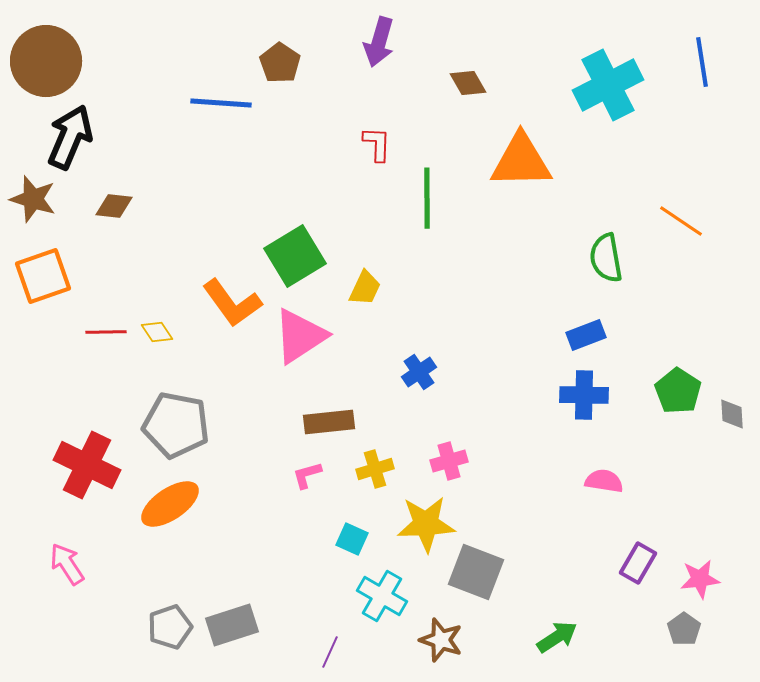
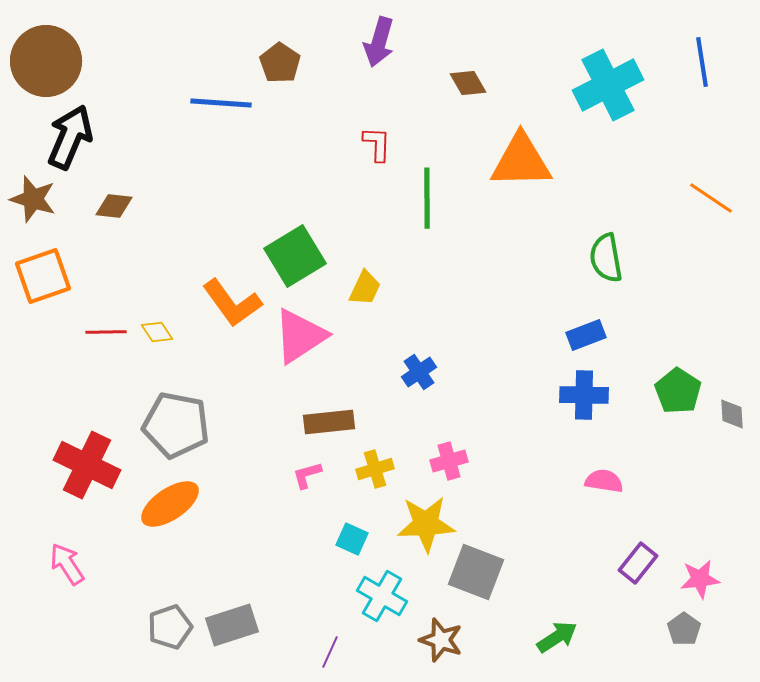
orange line at (681, 221): moved 30 px right, 23 px up
purple rectangle at (638, 563): rotated 9 degrees clockwise
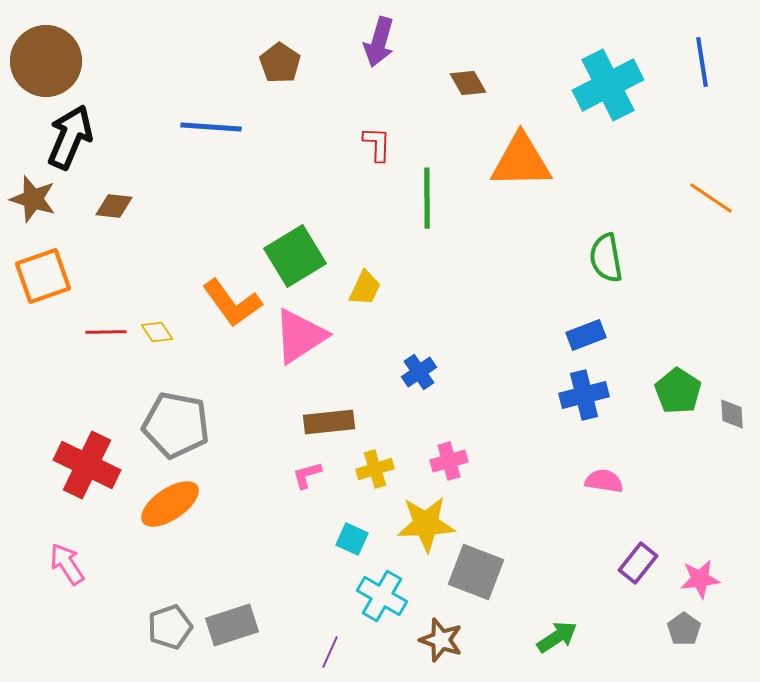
blue line at (221, 103): moved 10 px left, 24 px down
blue cross at (584, 395): rotated 15 degrees counterclockwise
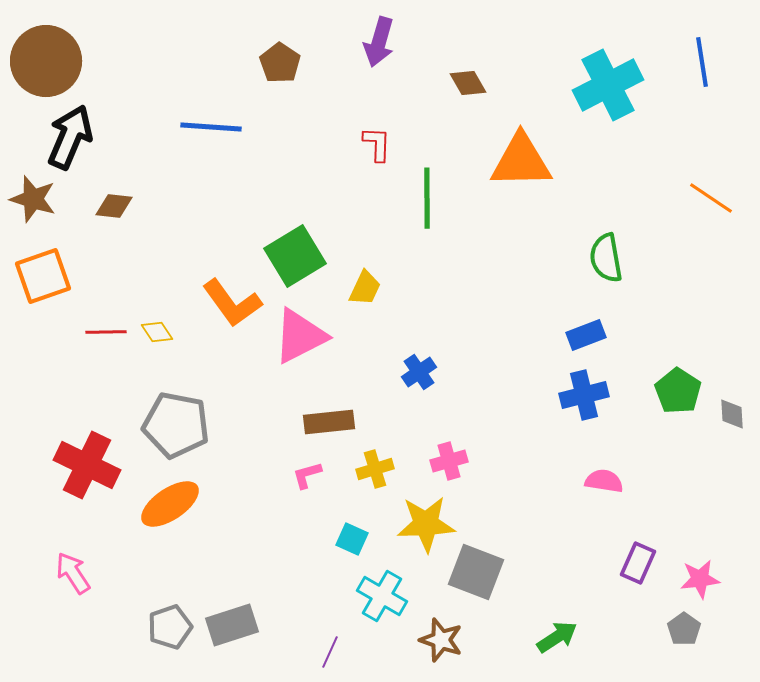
pink triangle at (300, 336): rotated 6 degrees clockwise
purple rectangle at (638, 563): rotated 15 degrees counterclockwise
pink arrow at (67, 564): moved 6 px right, 9 px down
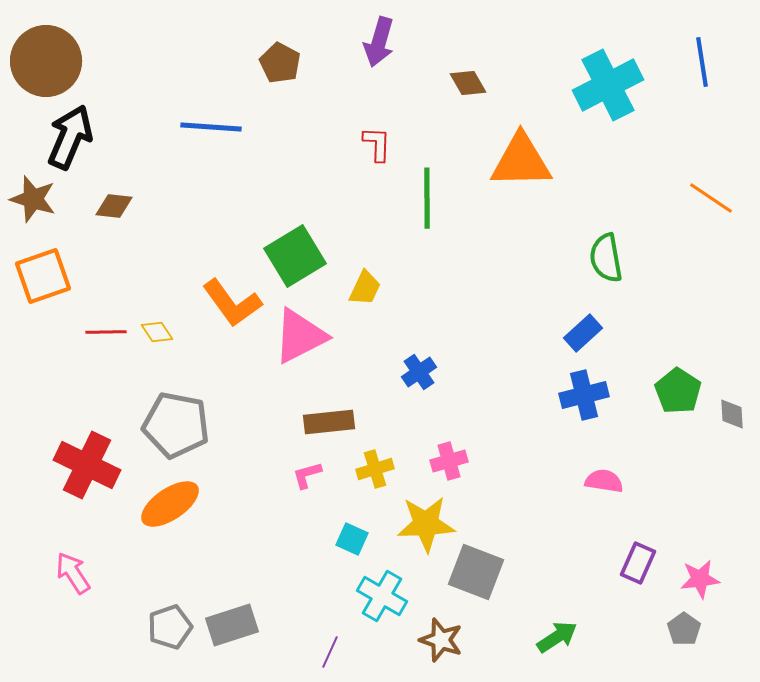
brown pentagon at (280, 63): rotated 6 degrees counterclockwise
blue rectangle at (586, 335): moved 3 px left, 2 px up; rotated 21 degrees counterclockwise
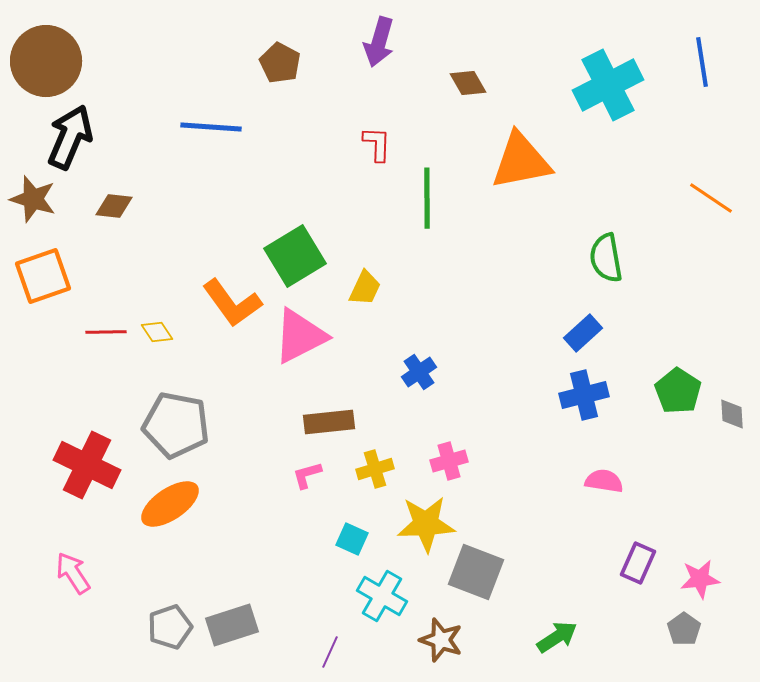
orange triangle at (521, 161): rotated 10 degrees counterclockwise
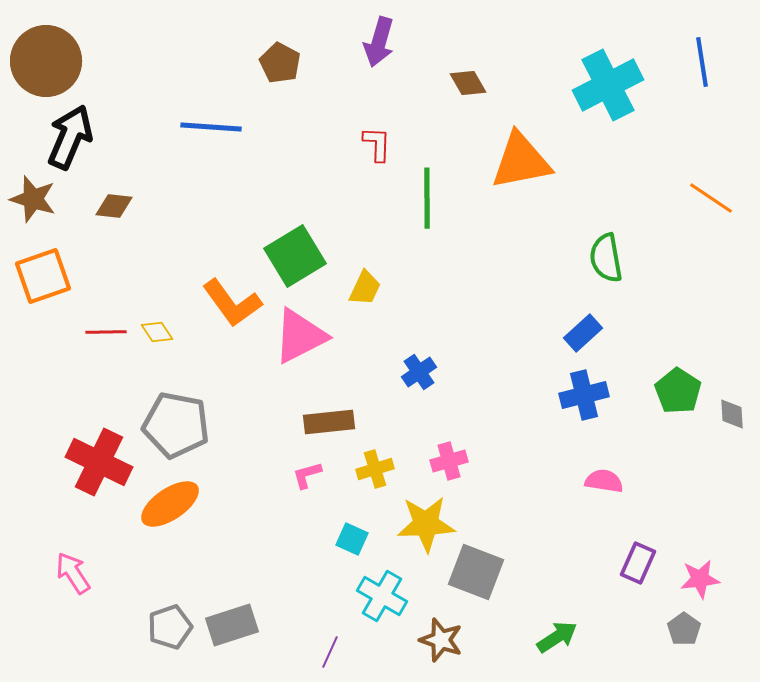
red cross at (87, 465): moved 12 px right, 3 px up
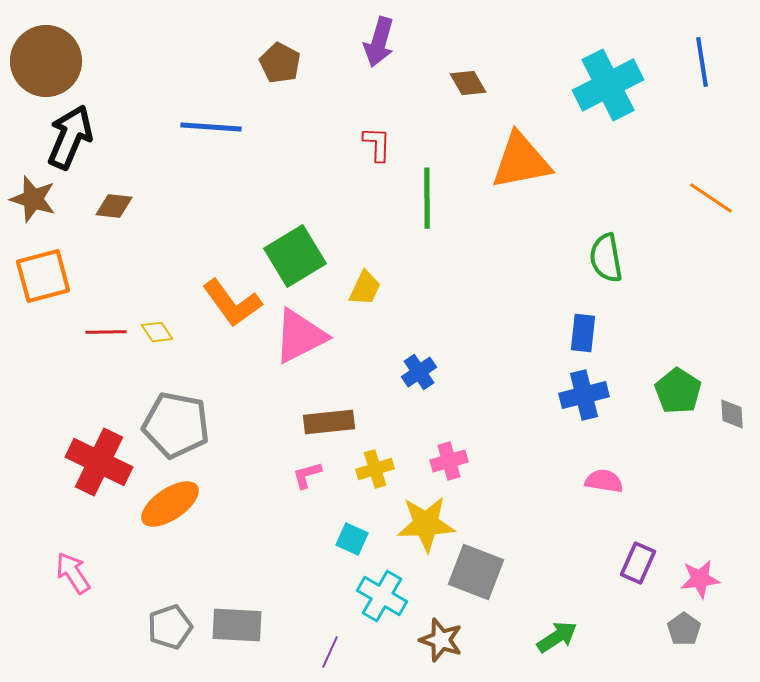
orange square at (43, 276): rotated 4 degrees clockwise
blue rectangle at (583, 333): rotated 42 degrees counterclockwise
gray rectangle at (232, 625): moved 5 px right; rotated 21 degrees clockwise
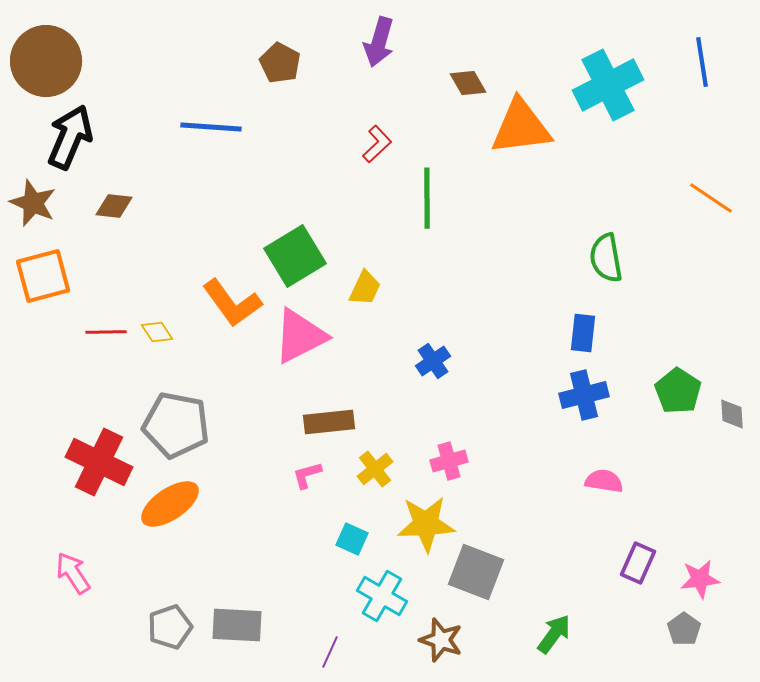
red L-shape at (377, 144): rotated 45 degrees clockwise
orange triangle at (521, 161): moved 34 px up; rotated 4 degrees clockwise
brown star at (33, 199): moved 4 px down; rotated 6 degrees clockwise
blue cross at (419, 372): moved 14 px right, 11 px up
yellow cross at (375, 469): rotated 21 degrees counterclockwise
green arrow at (557, 637): moved 3 px left, 3 px up; rotated 21 degrees counterclockwise
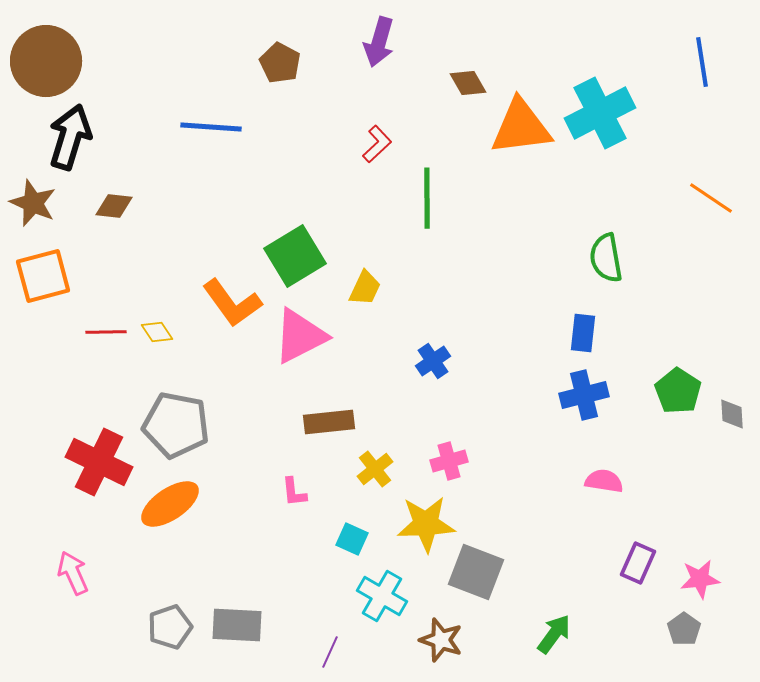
cyan cross at (608, 85): moved 8 px left, 28 px down
black arrow at (70, 137): rotated 6 degrees counterclockwise
pink L-shape at (307, 475): moved 13 px left, 17 px down; rotated 80 degrees counterclockwise
pink arrow at (73, 573): rotated 9 degrees clockwise
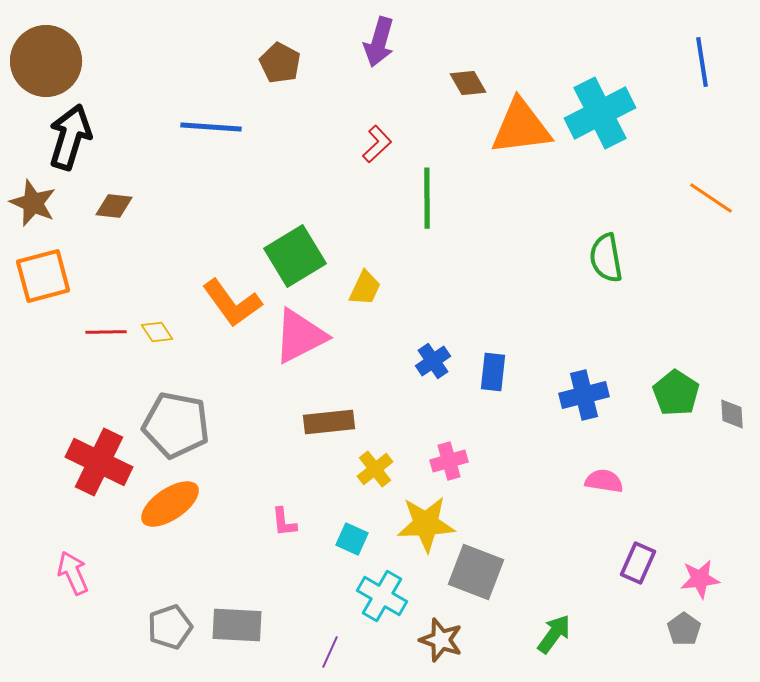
blue rectangle at (583, 333): moved 90 px left, 39 px down
green pentagon at (678, 391): moved 2 px left, 2 px down
pink L-shape at (294, 492): moved 10 px left, 30 px down
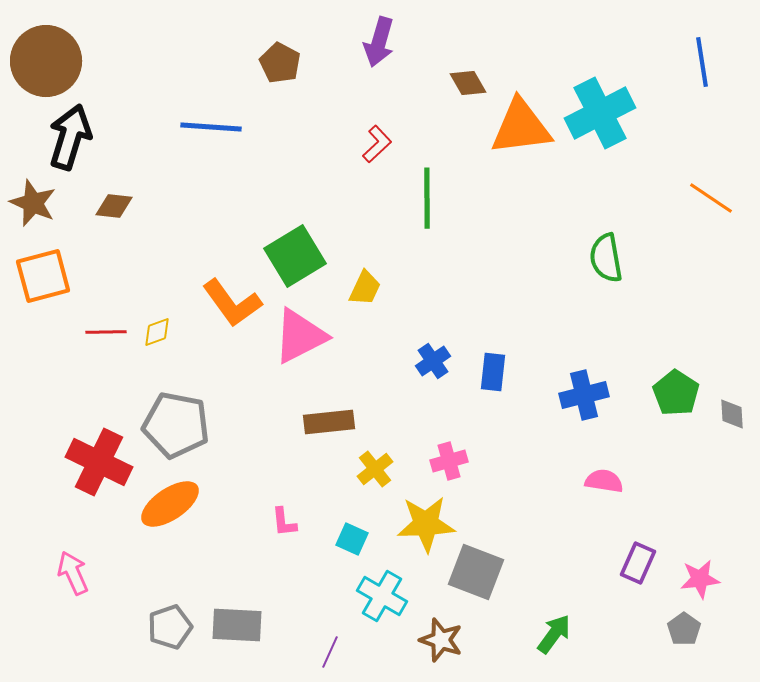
yellow diamond at (157, 332): rotated 76 degrees counterclockwise
